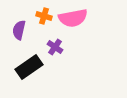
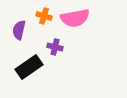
pink semicircle: moved 2 px right
purple cross: rotated 21 degrees counterclockwise
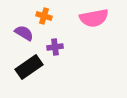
pink semicircle: moved 19 px right
purple semicircle: moved 5 px right, 3 px down; rotated 108 degrees clockwise
purple cross: rotated 21 degrees counterclockwise
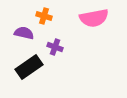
purple semicircle: rotated 18 degrees counterclockwise
purple cross: rotated 28 degrees clockwise
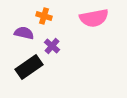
purple cross: moved 3 px left, 1 px up; rotated 21 degrees clockwise
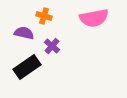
black rectangle: moved 2 px left
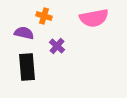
purple cross: moved 5 px right
black rectangle: rotated 60 degrees counterclockwise
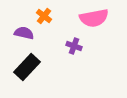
orange cross: rotated 21 degrees clockwise
purple cross: moved 17 px right; rotated 21 degrees counterclockwise
black rectangle: rotated 48 degrees clockwise
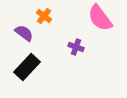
pink semicircle: moved 6 px right; rotated 64 degrees clockwise
purple semicircle: rotated 24 degrees clockwise
purple cross: moved 2 px right, 1 px down
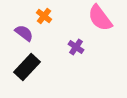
purple cross: rotated 14 degrees clockwise
